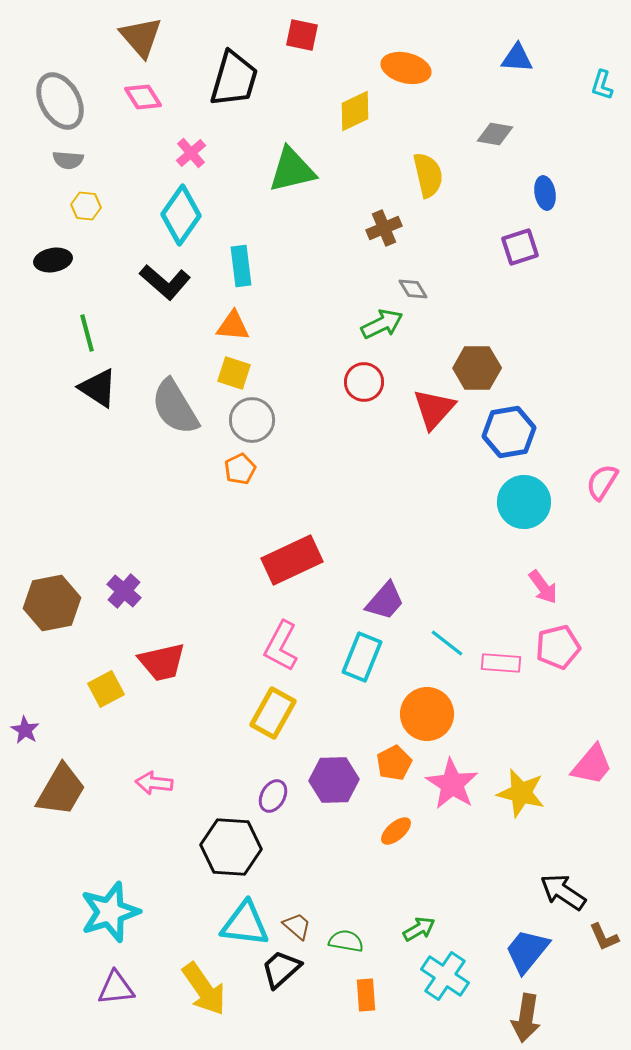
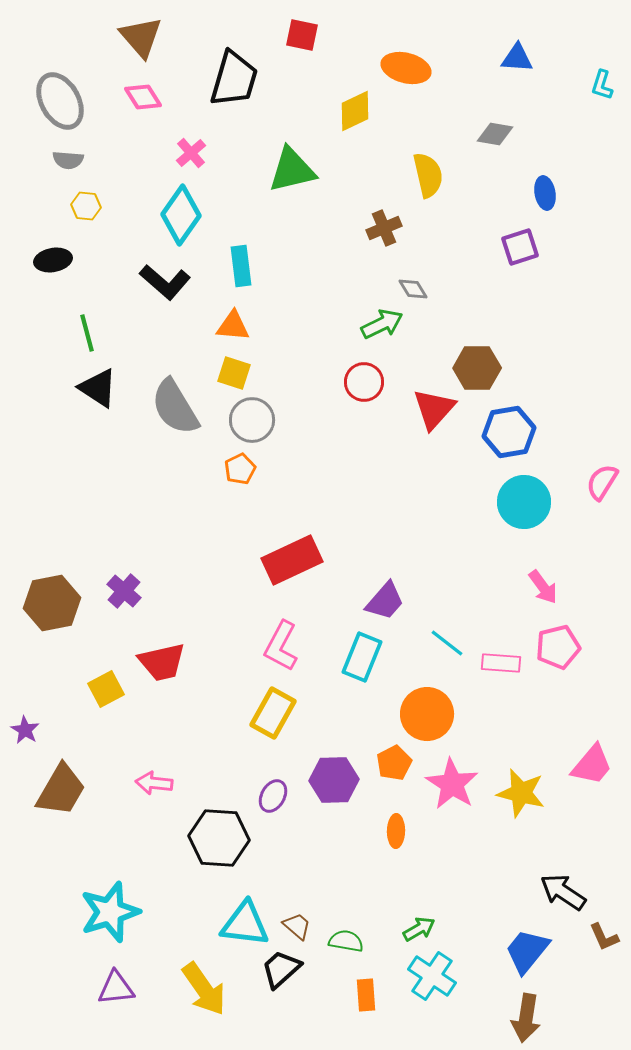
orange ellipse at (396, 831): rotated 48 degrees counterclockwise
black hexagon at (231, 847): moved 12 px left, 9 px up
cyan cross at (445, 976): moved 13 px left
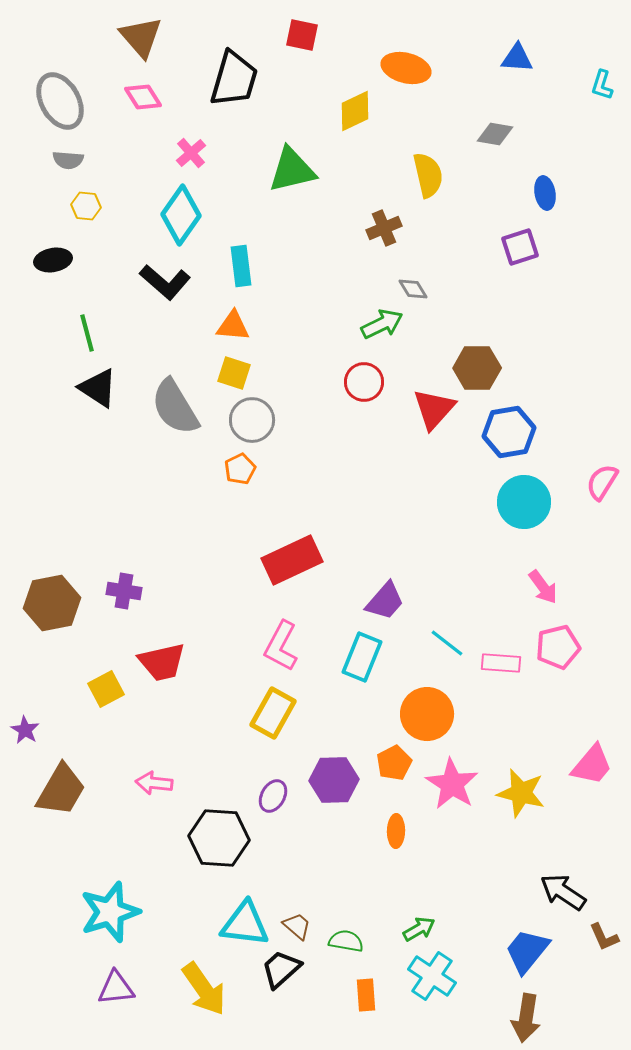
purple cross at (124, 591): rotated 32 degrees counterclockwise
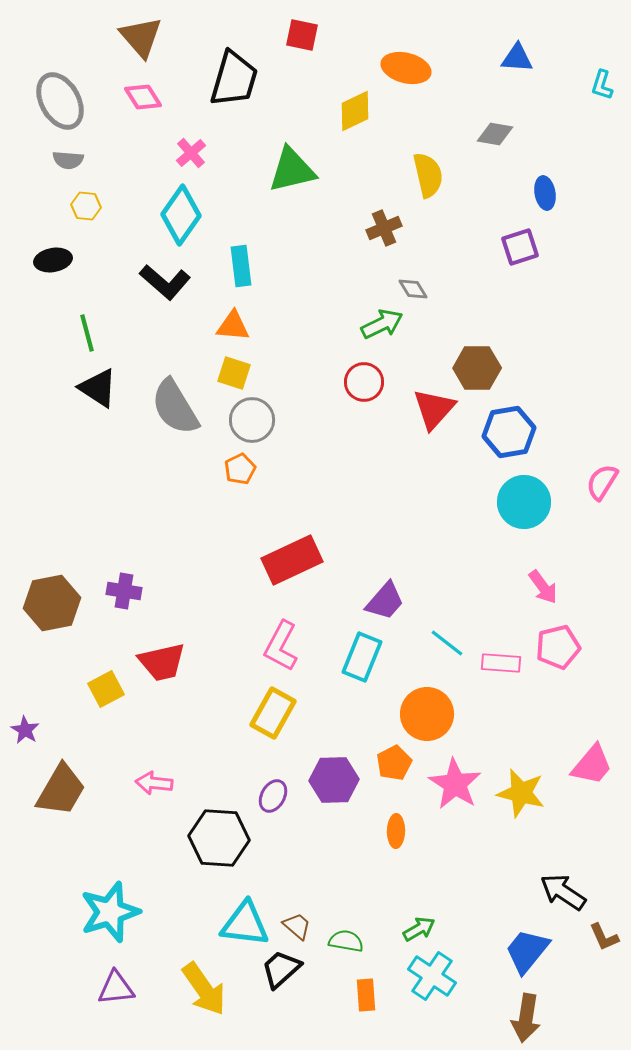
pink star at (452, 784): moved 3 px right
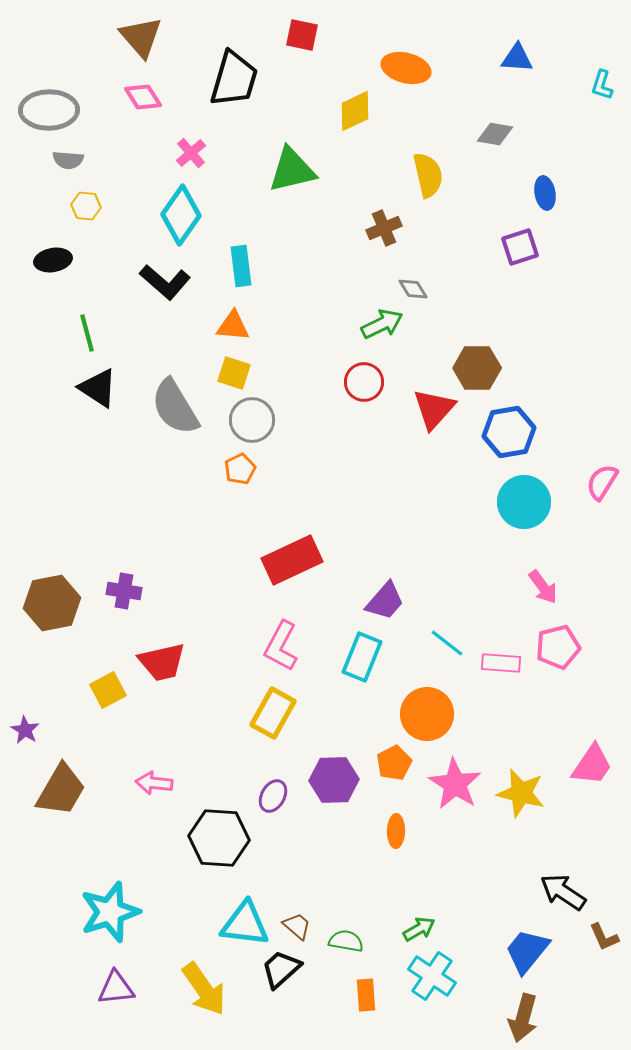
gray ellipse at (60, 101): moved 11 px left, 9 px down; rotated 62 degrees counterclockwise
yellow square at (106, 689): moved 2 px right, 1 px down
pink trapezoid at (592, 765): rotated 6 degrees counterclockwise
brown arrow at (526, 1018): moved 3 px left; rotated 6 degrees clockwise
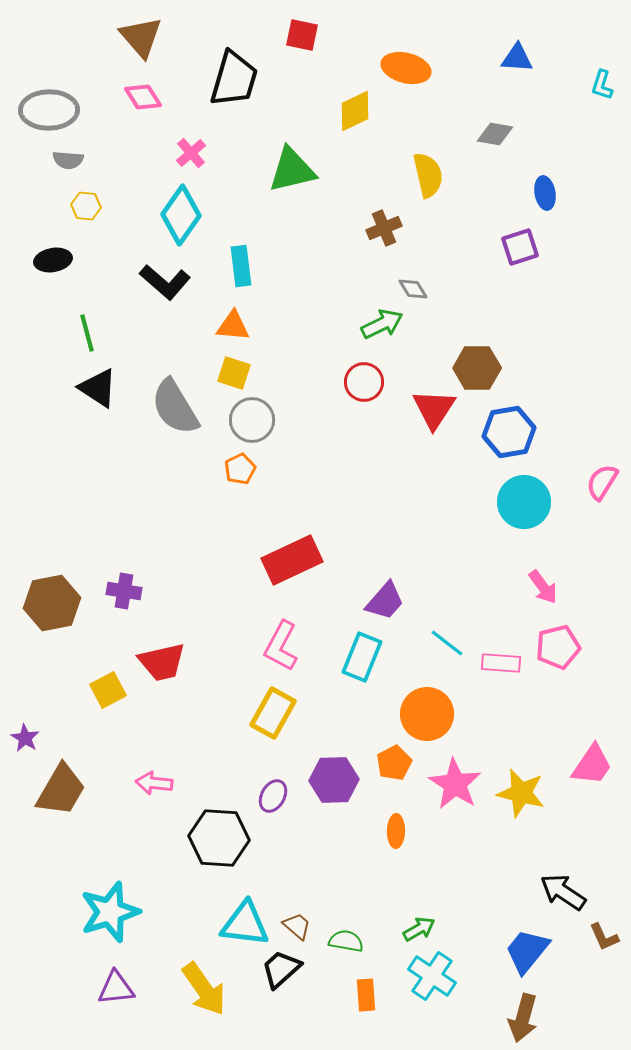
red triangle at (434, 409): rotated 9 degrees counterclockwise
purple star at (25, 730): moved 8 px down
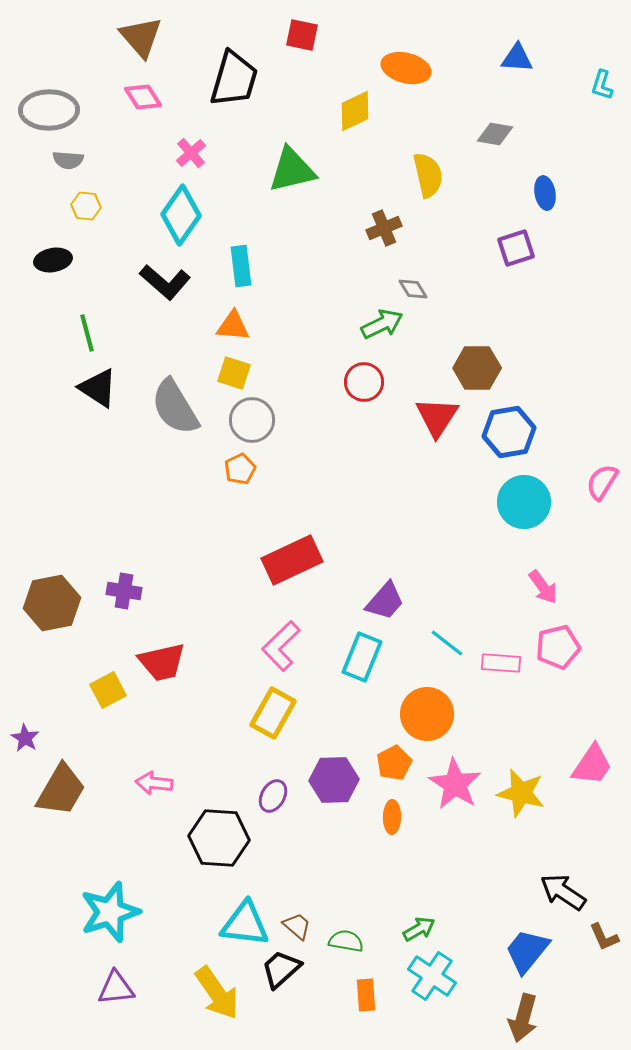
purple square at (520, 247): moved 4 px left, 1 px down
red triangle at (434, 409): moved 3 px right, 8 px down
pink L-shape at (281, 646): rotated 18 degrees clockwise
orange ellipse at (396, 831): moved 4 px left, 14 px up
yellow arrow at (204, 989): moved 13 px right, 4 px down
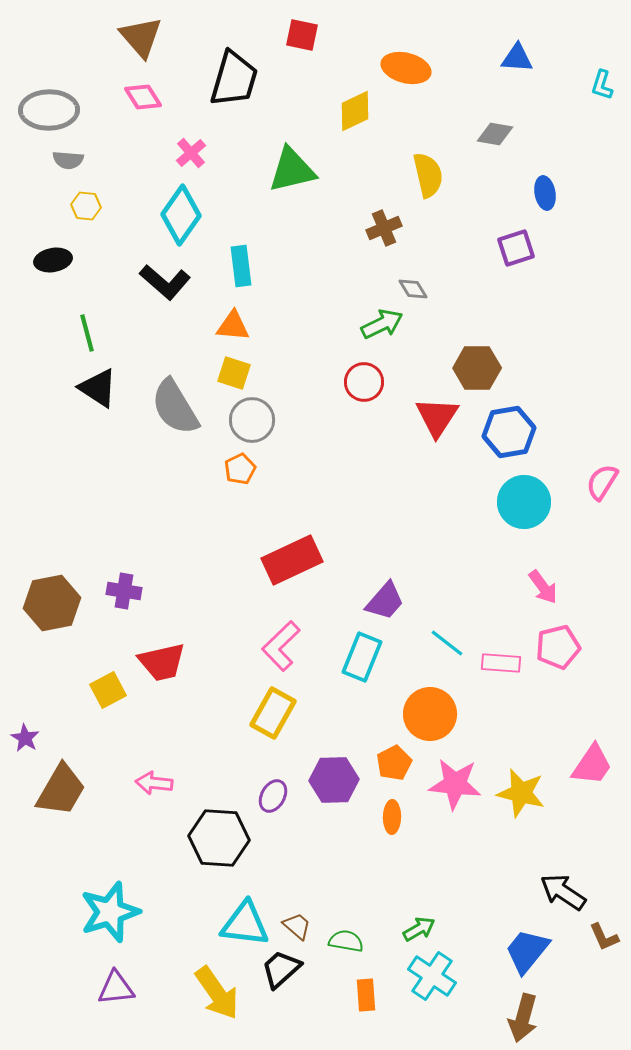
orange circle at (427, 714): moved 3 px right
pink star at (455, 784): rotated 26 degrees counterclockwise
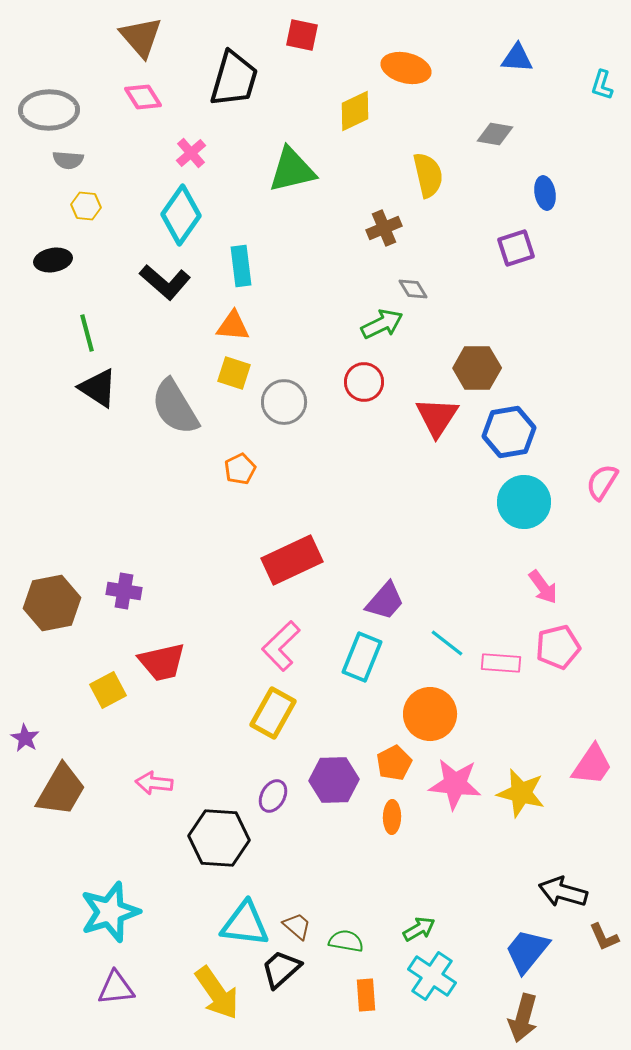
gray circle at (252, 420): moved 32 px right, 18 px up
black arrow at (563, 892): rotated 18 degrees counterclockwise
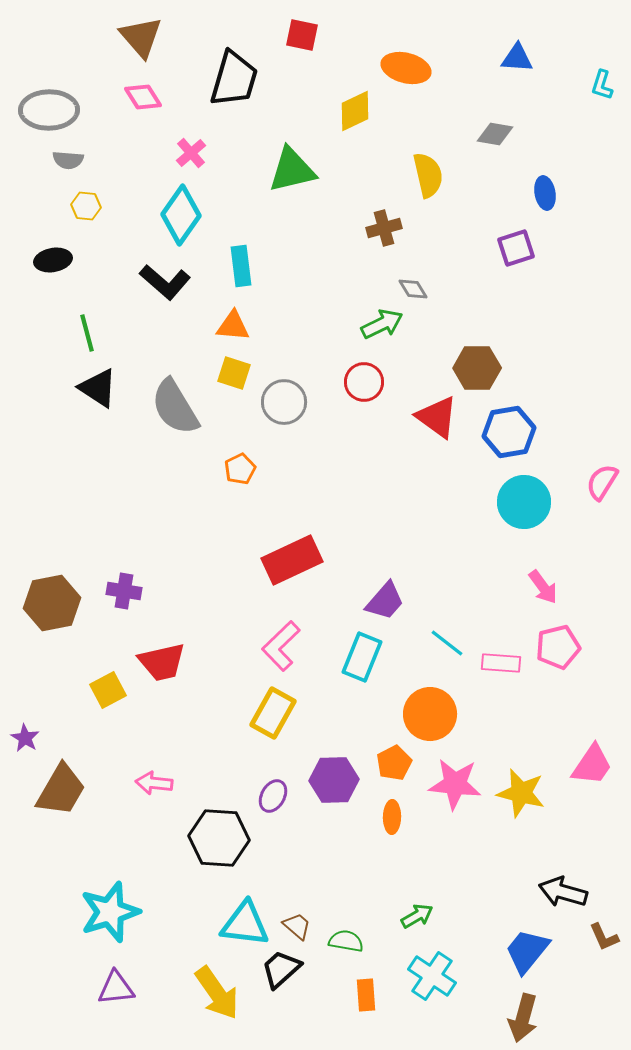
brown cross at (384, 228): rotated 8 degrees clockwise
red triangle at (437, 417): rotated 27 degrees counterclockwise
green arrow at (419, 929): moved 2 px left, 13 px up
